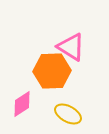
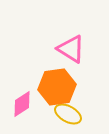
pink triangle: moved 2 px down
orange hexagon: moved 5 px right, 16 px down; rotated 6 degrees counterclockwise
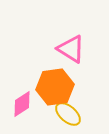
orange hexagon: moved 2 px left
yellow ellipse: rotated 12 degrees clockwise
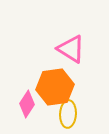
pink diamond: moved 5 px right; rotated 24 degrees counterclockwise
yellow ellipse: rotated 52 degrees clockwise
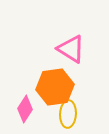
pink diamond: moved 2 px left, 5 px down
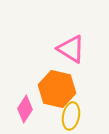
orange hexagon: moved 2 px right, 2 px down; rotated 21 degrees clockwise
yellow ellipse: moved 3 px right, 2 px down; rotated 8 degrees clockwise
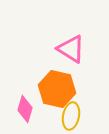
pink diamond: rotated 16 degrees counterclockwise
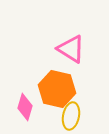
pink diamond: moved 2 px up
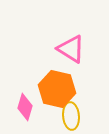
yellow ellipse: rotated 16 degrees counterclockwise
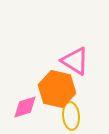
pink triangle: moved 4 px right, 12 px down
pink diamond: rotated 56 degrees clockwise
